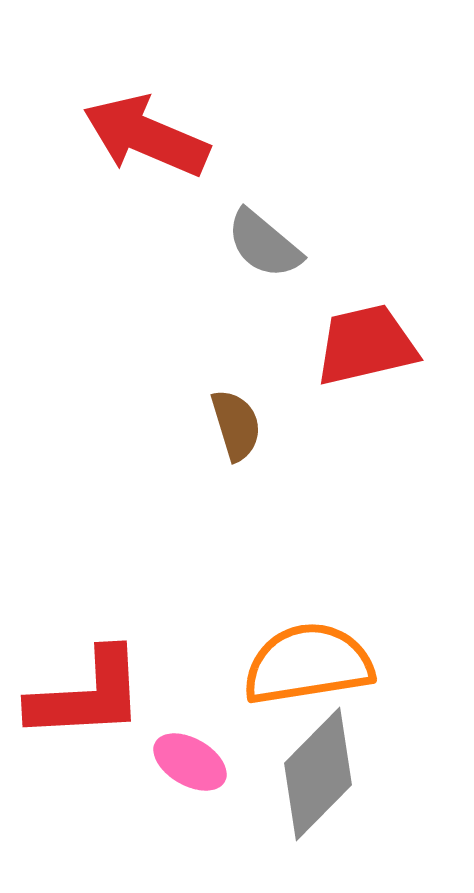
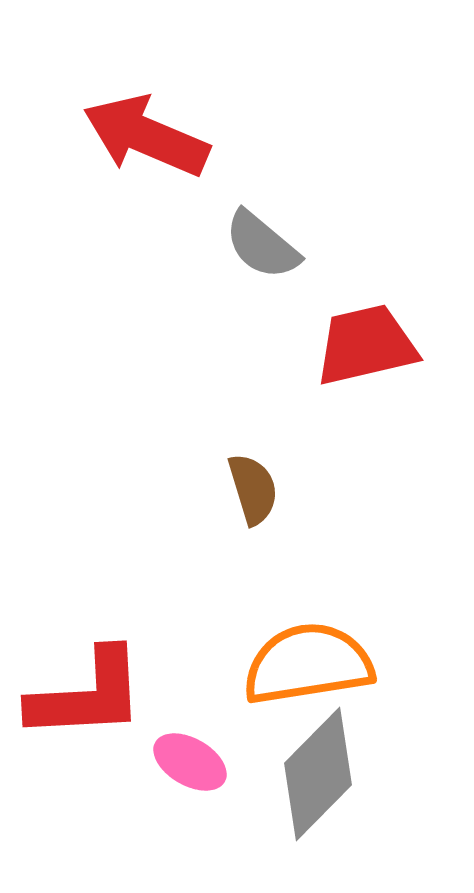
gray semicircle: moved 2 px left, 1 px down
brown semicircle: moved 17 px right, 64 px down
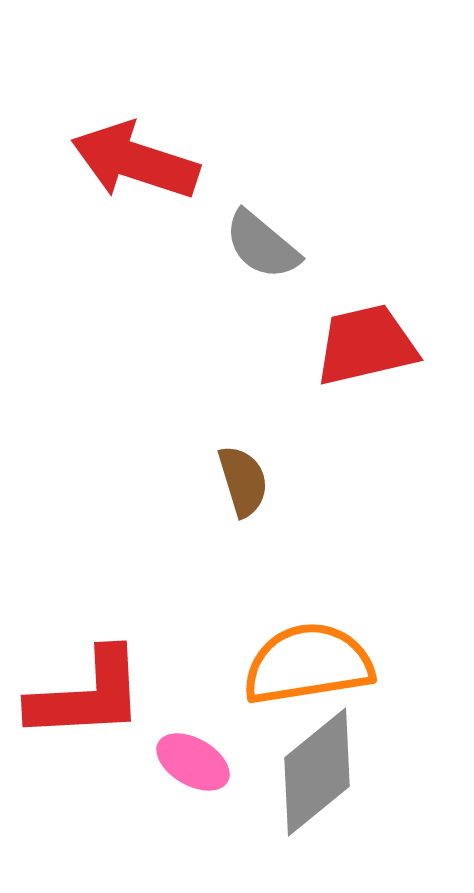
red arrow: moved 11 px left, 25 px down; rotated 5 degrees counterclockwise
brown semicircle: moved 10 px left, 8 px up
pink ellipse: moved 3 px right
gray diamond: moved 1 px left, 2 px up; rotated 6 degrees clockwise
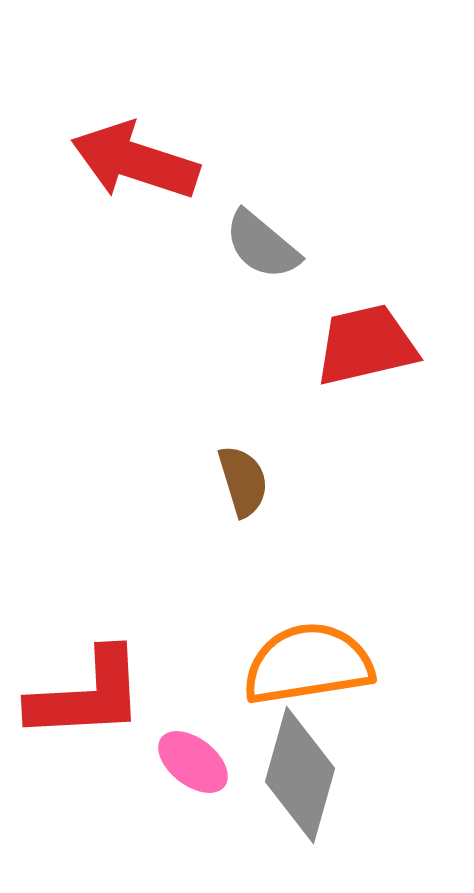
pink ellipse: rotated 8 degrees clockwise
gray diamond: moved 17 px left, 3 px down; rotated 35 degrees counterclockwise
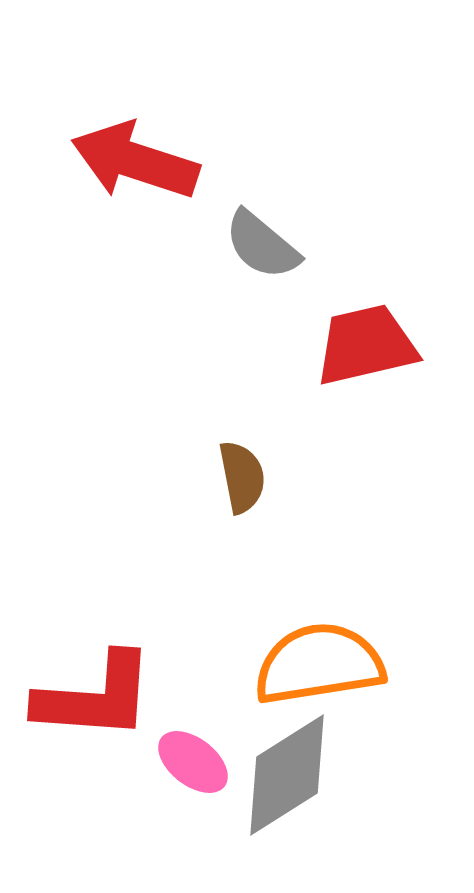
brown semicircle: moved 1 px left, 4 px up; rotated 6 degrees clockwise
orange semicircle: moved 11 px right
red L-shape: moved 8 px right, 2 px down; rotated 7 degrees clockwise
gray diamond: moved 13 px left; rotated 42 degrees clockwise
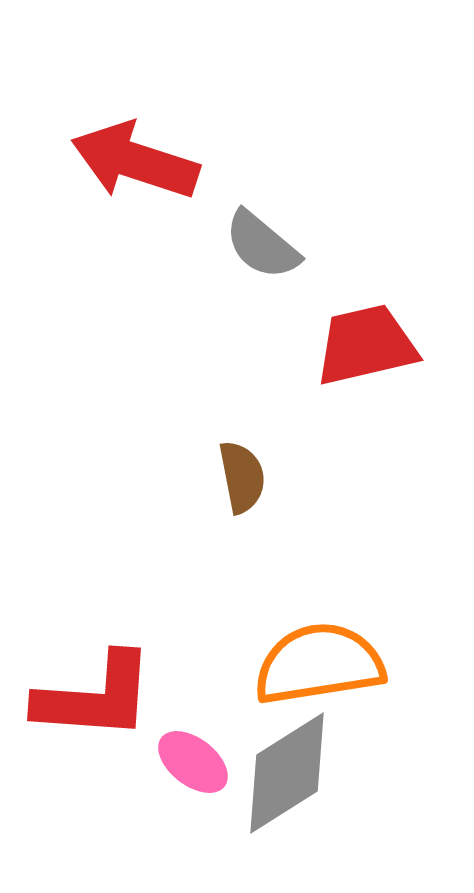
gray diamond: moved 2 px up
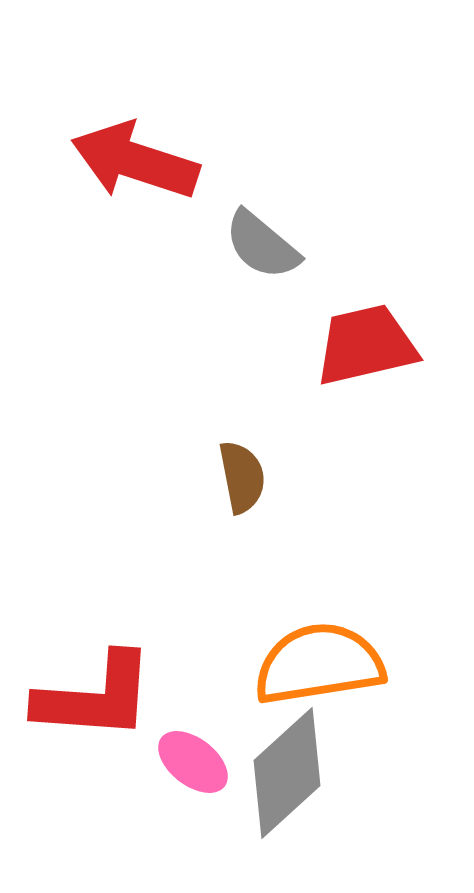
gray diamond: rotated 10 degrees counterclockwise
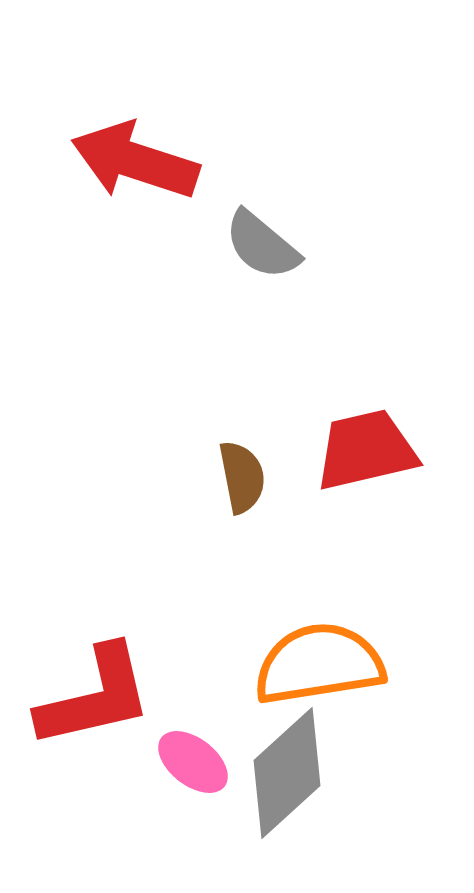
red trapezoid: moved 105 px down
red L-shape: rotated 17 degrees counterclockwise
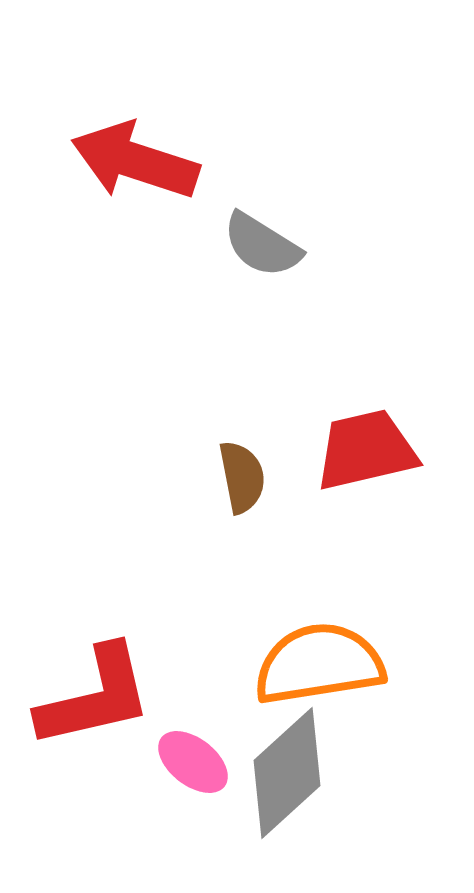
gray semicircle: rotated 8 degrees counterclockwise
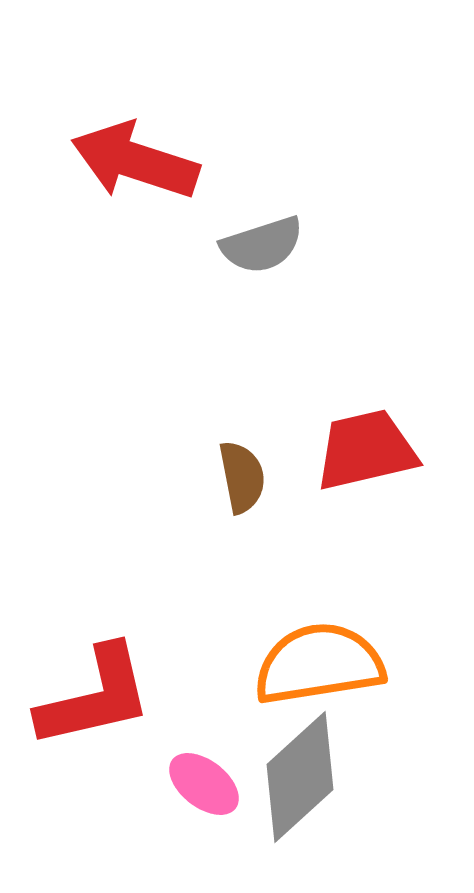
gray semicircle: rotated 50 degrees counterclockwise
pink ellipse: moved 11 px right, 22 px down
gray diamond: moved 13 px right, 4 px down
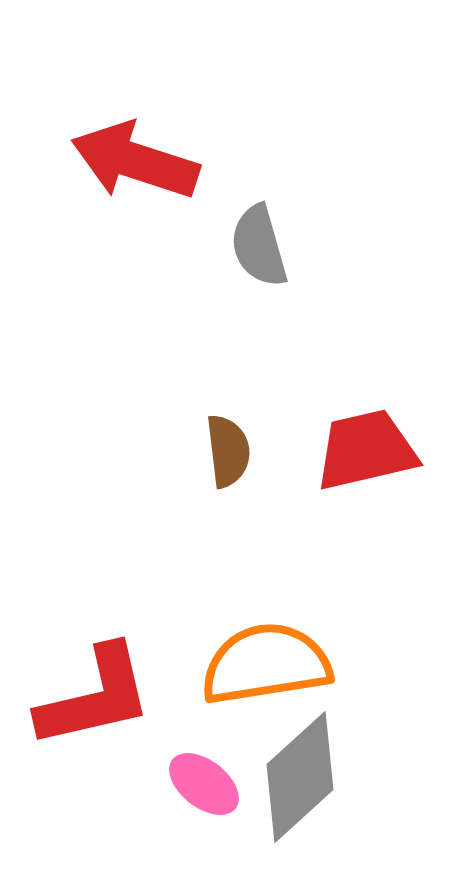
gray semicircle: moved 3 px left, 1 px down; rotated 92 degrees clockwise
brown semicircle: moved 14 px left, 26 px up; rotated 4 degrees clockwise
orange semicircle: moved 53 px left
